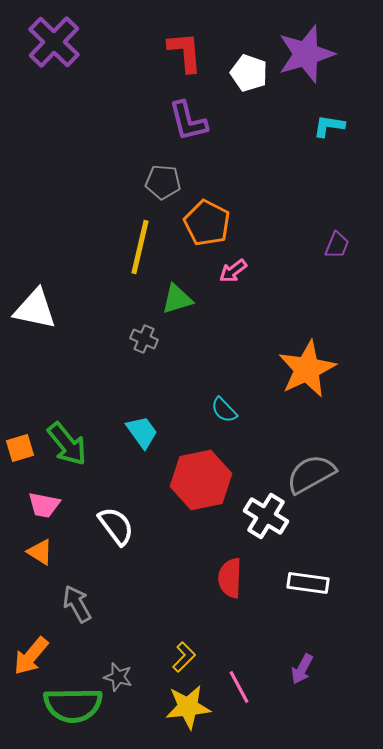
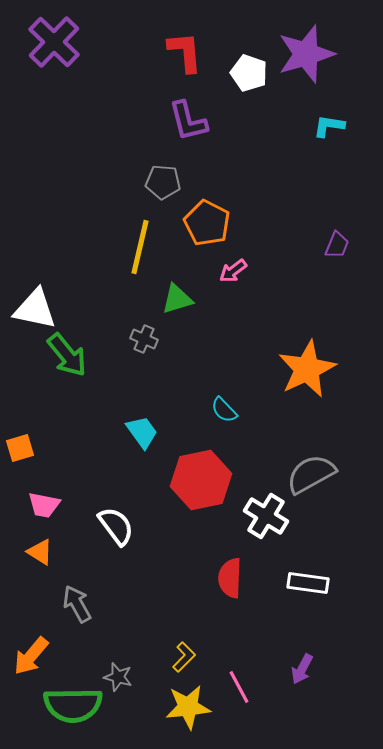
green arrow: moved 89 px up
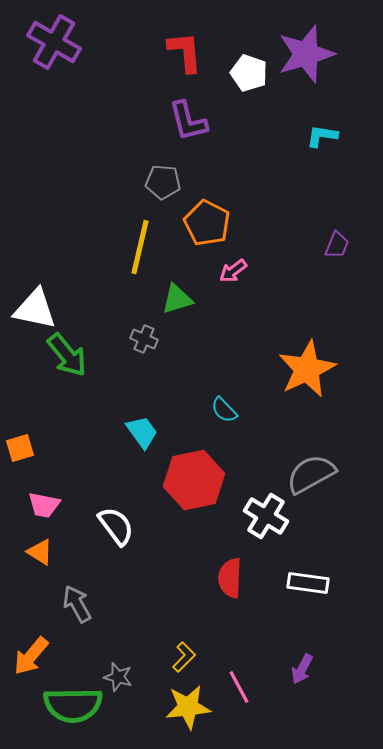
purple cross: rotated 14 degrees counterclockwise
cyan L-shape: moved 7 px left, 10 px down
red hexagon: moved 7 px left
